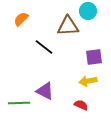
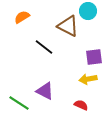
orange semicircle: moved 1 px right, 2 px up; rotated 14 degrees clockwise
brown triangle: rotated 30 degrees clockwise
yellow arrow: moved 2 px up
green line: rotated 35 degrees clockwise
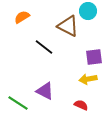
green line: moved 1 px left
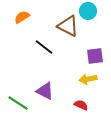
purple square: moved 1 px right, 1 px up
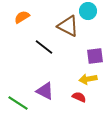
red semicircle: moved 2 px left, 8 px up
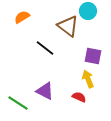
brown triangle: rotated 10 degrees clockwise
black line: moved 1 px right, 1 px down
purple square: moved 2 px left; rotated 18 degrees clockwise
yellow arrow: rotated 78 degrees clockwise
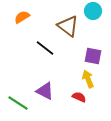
cyan circle: moved 5 px right
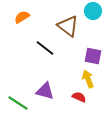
purple triangle: rotated 12 degrees counterclockwise
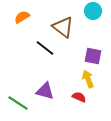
brown triangle: moved 5 px left, 1 px down
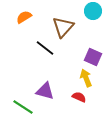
orange semicircle: moved 2 px right
brown triangle: rotated 35 degrees clockwise
purple square: moved 1 px down; rotated 12 degrees clockwise
yellow arrow: moved 2 px left, 1 px up
green line: moved 5 px right, 4 px down
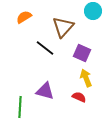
purple square: moved 11 px left, 4 px up
green line: moved 3 px left; rotated 60 degrees clockwise
